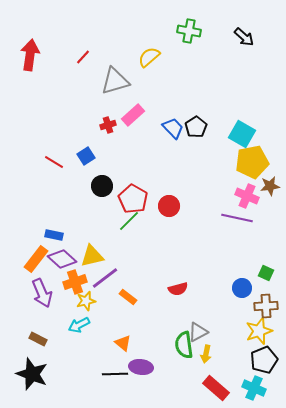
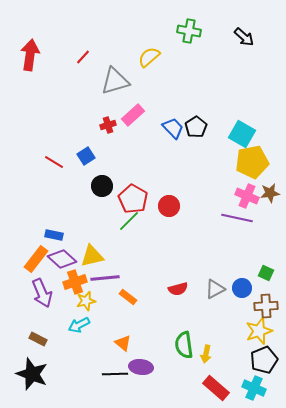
brown star at (270, 186): moved 7 px down
purple line at (105, 278): rotated 32 degrees clockwise
gray triangle at (198, 332): moved 17 px right, 43 px up
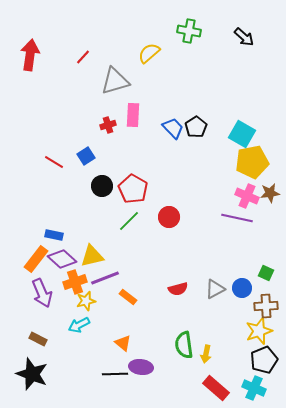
yellow semicircle at (149, 57): moved 4 px up
pink rectangle at (133, 115): rotated 45 degrees counterclockwise
red pentagon at (133, 199): moved 10 px up
red circle at (169, 206): moved 11 px down
purple line at (105, 278): rotated 16 degrees counterclockwise
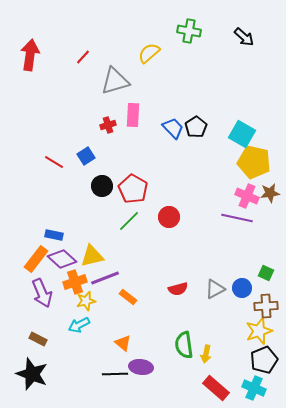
yellow pentagon at (252, 162): moved 2 px right; rotated 24 degrees clockwise
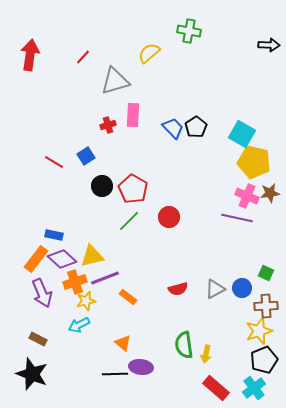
black arrow at (244, 37): moved 25 px right, 8 px down; rotated 40 degrees counterclockwise
cyan cross at (254, 388): rotated 30 degrees clockwise
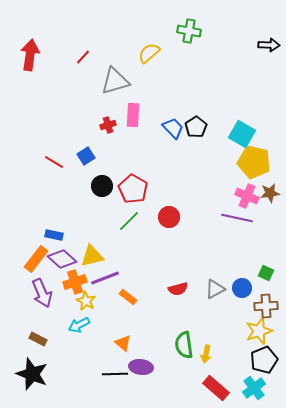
yellow star at (86, 301): rotated 30 degrees counterclockwise
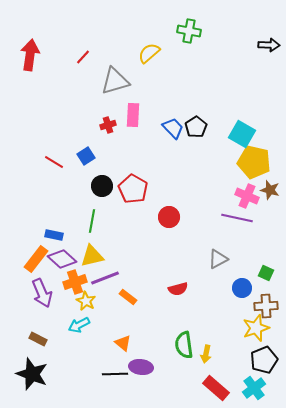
brown star at (270, 193): moved 3 px up; rotated 24 degrees clockwise
green line at (129, 221): moved 37 px left; rotated 35 degrees counterclockwise
gray triangle at (215, 289): moved 3 px right, 30 px up
yellow star at (259, 331): moved 3 px left, 3 px up
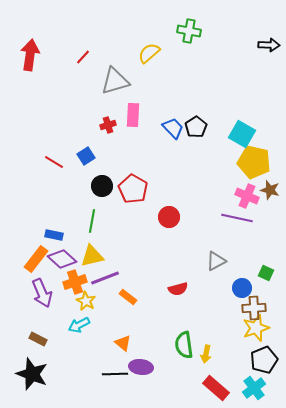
gray triangle at (218, 259): moved 2 px left, 2 px down
brown cross at (266, 306): moved 12 px left, 2 px down
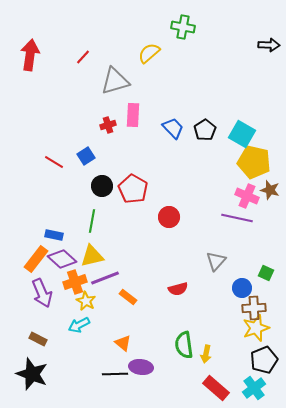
green cross at (189, 31): moved 6 px left, 4 px up
black pentagon at (196, 127): moved 9 px right, 3 px down
gray triangle at (216, 261): rotated 20 degrees counterclockwise
